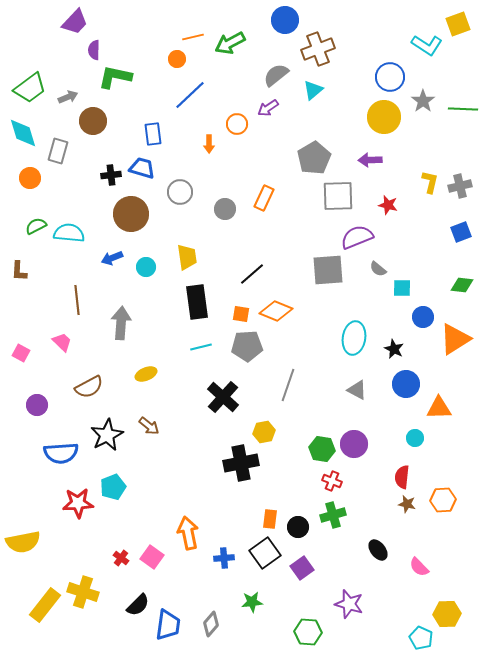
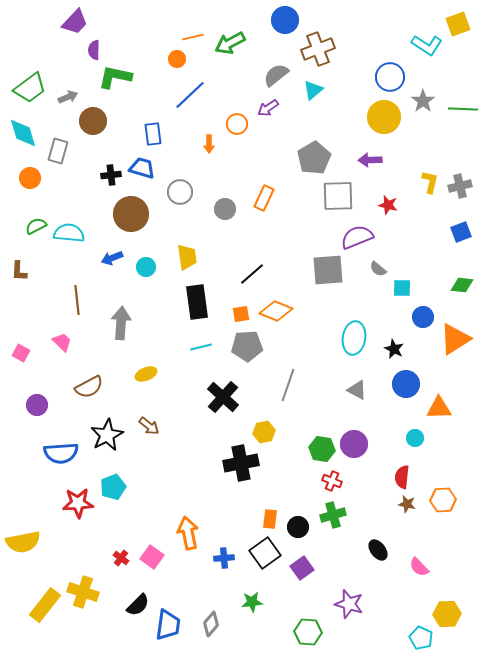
orange square at (241, 314): rotated 18 degrees counterclockwise
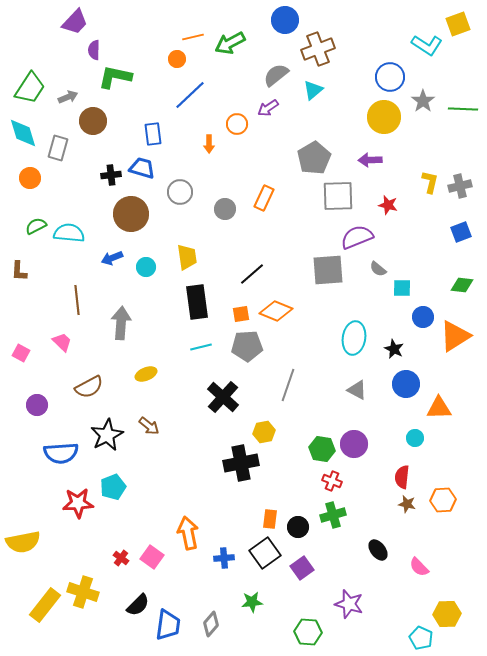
green trapezoid at (30, 88): rotated 20 degrees counterclockwise
gray rectangle at (58, 151): moved 3 px up
orange triangle at (455, 339): moved 3 px up
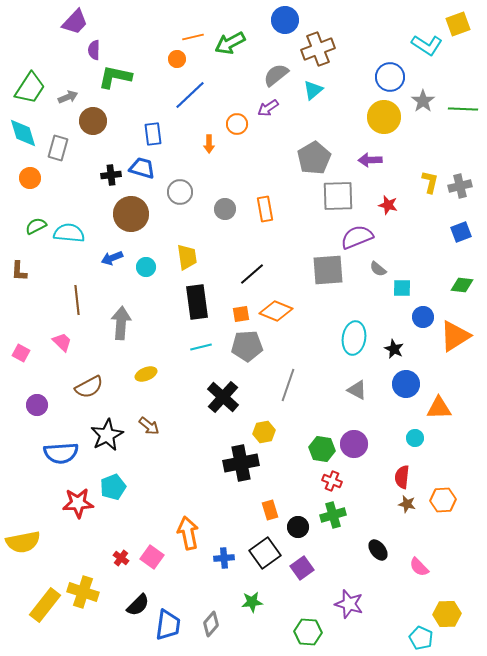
orange rectangle at (264, 198): moved 1 px right, 11 px down; rotated 35 degrees counterclockwise
orange rectangle at (270, 519): moved 9 px up; rotated 24 degrees counterclockwise
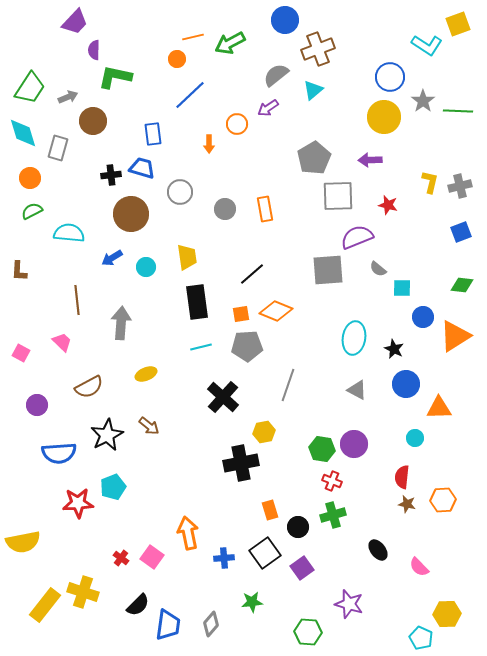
green line at (463, 109): moved 5 px left, 2 px down
green semicircle at (36, 226): moved 4 px left, 15 px up
blue arrow at (112, 258): rotated 10 degrees counterclockwise
blue semicircle at (61, 453): moved 2 px left
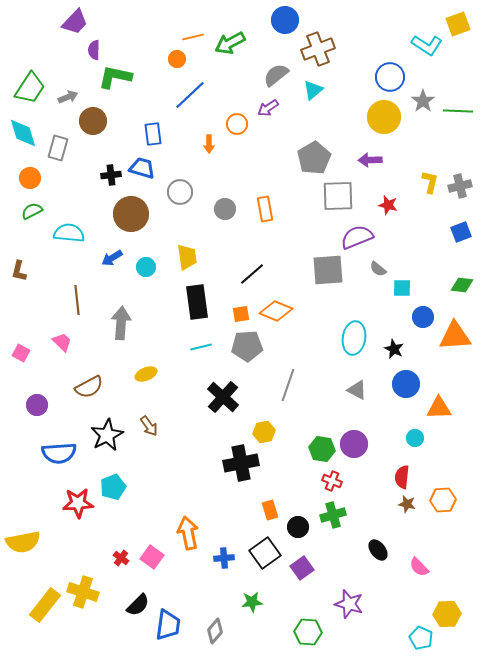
brown L-shape at (19, 271): rotated 10 degrees clockwise
orange triangle at (455, 336): rotated 28 degrees clockwise
brown arrow at (149, 426): rotated 15 degrees clockwise
gray diamond at (211, 624): moved 4 px right, 7 px down
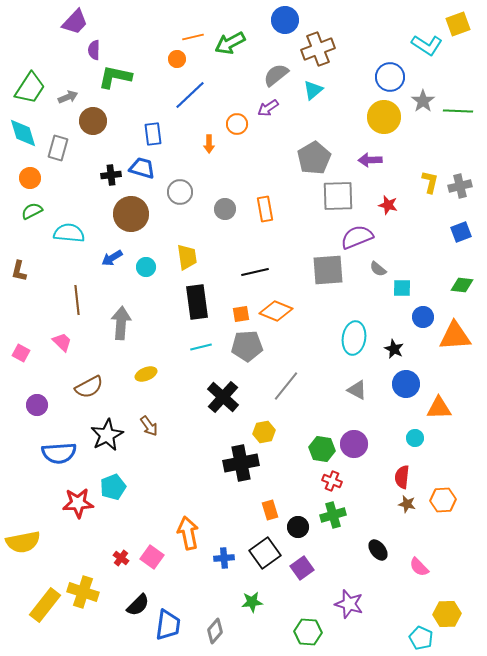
black line at (252, 274): moved 3 px right, 2 px up; rotated 28 degrees clockwise
gray line at (288, 385): moved 2 px left, 1 px down; rotated 20 degrees clockwise
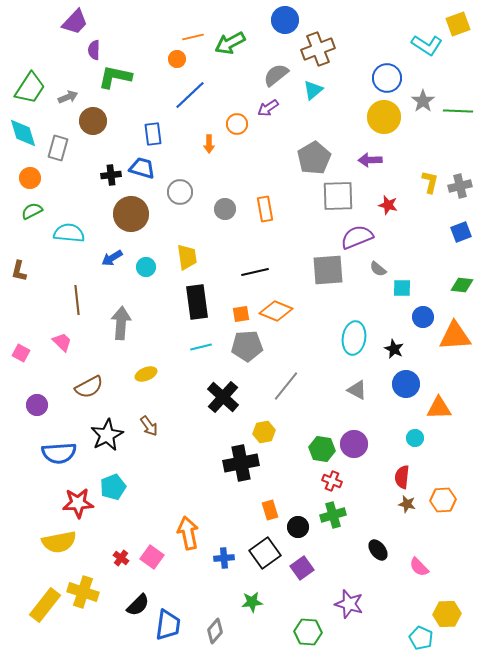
blue circle at (390, 77): moved 3 px left, 1 px down
yellow semicircle at (23, 542): moved 36 px right
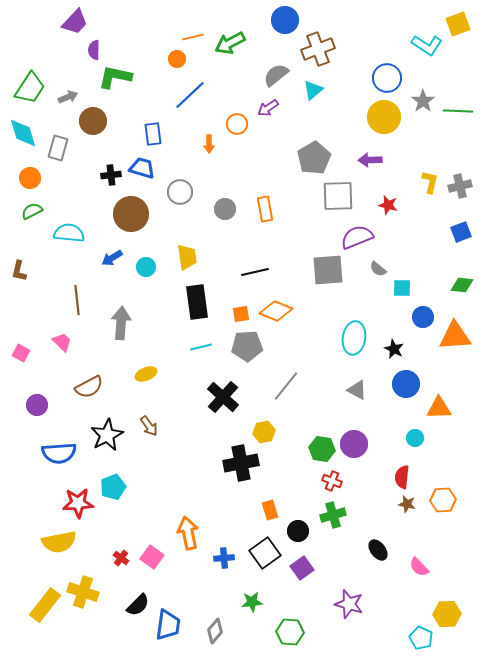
black circle at (298, 527): moved 4 px down
green hexagon at (308, 632): moved 18 px left
